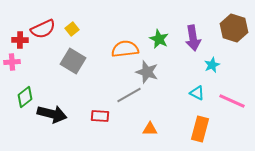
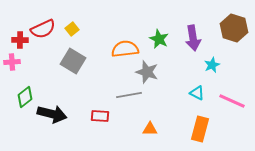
gray line: rotated 20 degrees clockwise
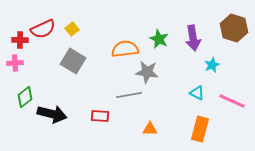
pink cross: moved 3 px right, 1 px down
gray star: rotated 10 degrees counterclockwise
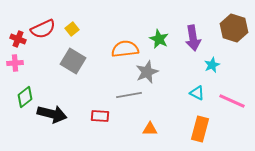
red cross: moved 2 px left, 1 px up; rotated 21 degrees clockwise
gray star: rotated 30 degrees counterclockwise
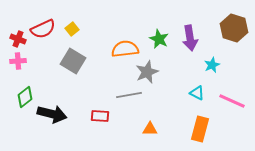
purple arrow: moved 3 px left
pink cross: moved 3 px right, 2 px up
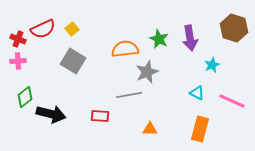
black arrow: moved 1 px left
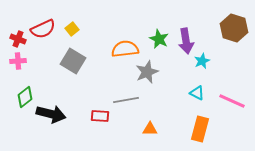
purple arrow: moved 4 px left, 3 px down
cyan star: moved 10 px left, 4 px up
gray line: moved 3 px left, 5 px down
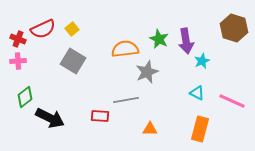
black arrow: moved 1 px left, 4 px down; rotated 12 degrees clockwise
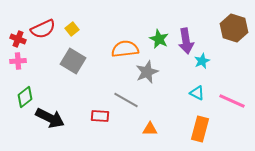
gray line: rotated 40 degrees clockwise
